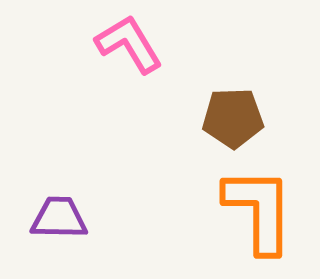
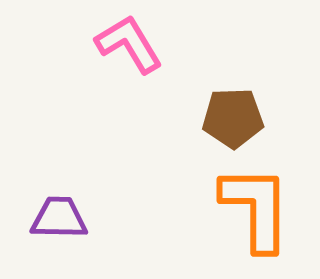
orange L-shape: moved 3 px left, 2 px up
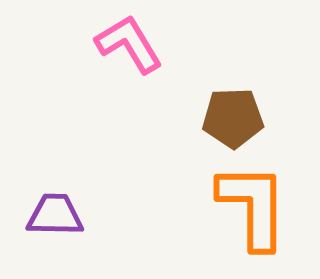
orange L-shape: moved 3 px left, 2 px up
purple trapezoid: moved 4 px left, 3 px up
